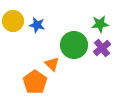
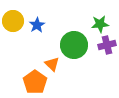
blue star: rotated 28 degrees clockwise
purple cross: moved 5 px right, 3 px up; rotated 24 degrees clockwise
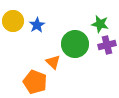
green star: rotated 18 degrees clockwise
green circle: moved 1 px right, 1 px up
orange triangle: moved 1 px right, 2 px up
orange pentagon: rotated 15 degrees counterclockwise
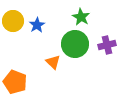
green star: moved 19 px left, 7 px up; rotated 18 degrees clockwise
orange pentagon: moved 20 px left
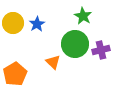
green star: moved 2 px right, 1 px up
yellow circle: moved 2 px down
blue star: moved 1 px up
purple cross: moved 6 px left, 5 px down
orange pentagon: moved 8 px up; rotated 20 degrees clockwise
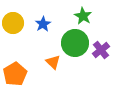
blue star: moved 6 px right
green circle: moved 1 px up
purple cross: rotated 24 degrees counterclockwise
